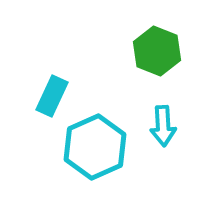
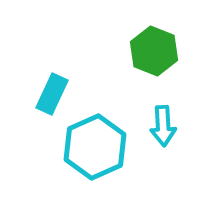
green hexagon: moved 3 px left
cyan rectangle: moved 2 px up
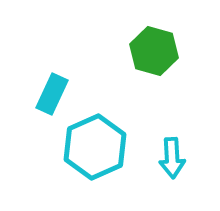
green hexagon: rotated 6 degrees counterclockwise
cyan arrow: moved 9 px right, 32 px down
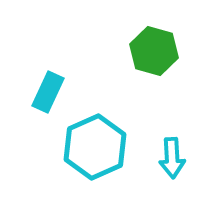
cyan rectangle: moved 4 px left, 2 px up
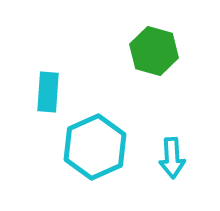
cyan rectangle: rotated 21 degrees counterclockwise
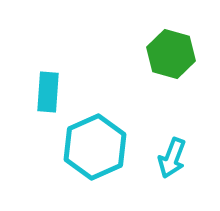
green hexagon: moved 17 px right, 3 px down
cyan arrow: rotated 24 degrees clockwise
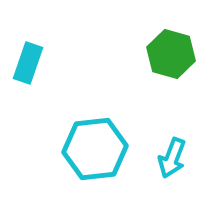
cyan rectangle: moved 20 px left, 29 px up; rotated 15 degrees clockwise
cyan hexagon: moved 2 px down; rotated 18 degrees clockwise
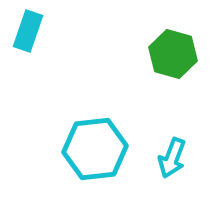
green hexagon: moved 2 px right
cyan rectangle: moved 32 px up
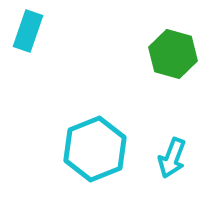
cyan hexagon: rotated 16 degrees counterclockwise
